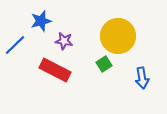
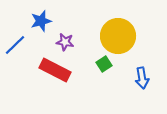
purple star: moved 1 px right, 1 px down
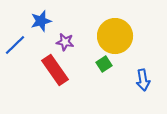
yellow circle: moved 3 px left
red rectangle: rotated 28 degrees clockwise
blue arrow: moved 1 px right, 2 px down
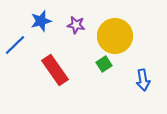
purple star: moved 11 px right, 17 px up
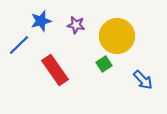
yellow circle: moved 2 px right
blue line: moved 4 px right
blue arrow: rotated 35 degrees counterclockwise
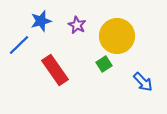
purple star: moved 1 px right; rotated 18 degrees clockwise
blue arrow: moved 2 px down
